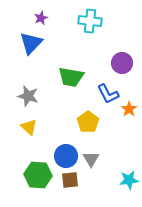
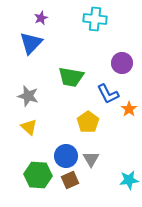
cyan cross: moved 5 px right, 2 px up
brown square: rotated 18 degrees counterclockwise
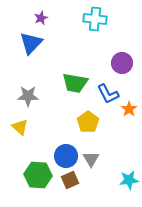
green trapezoid: moved 4 px right, 6 px down
gray star: rotated 15 degrees counterclockwise
yellow triangle: moved 9 px left
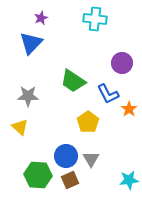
green trapezoid: moved 2 px left, 2 px up; rotated 24 degrees clockwise
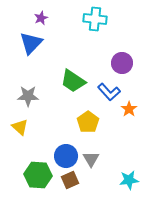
blue L-shape: moved 1 px right, 2 px up; rotated 15 degrees counterclockwise
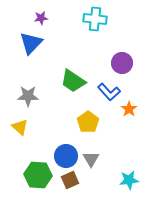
purple star: rotated 16 degrees clockwise
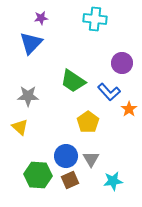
cyan star: moved 16 px left, 1 px down
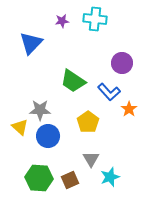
purple star: moved 21 px right, 3 px down
gray star: moved 12 px right, 14 px down
blue circle: moved 18 px left, 20 px up
green hexagon: moved 1 px right, 3 px down
cyan star: moved 3 px left, 4 px up; rotated 12 degrees counterclockwise
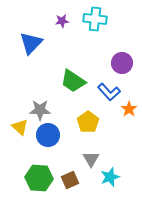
blue circle: moved 1 px up
